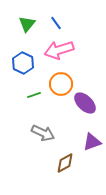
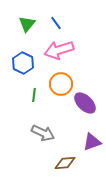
green line: rotated 64 degrees counterclockwise
brown diamond: rotated 25 degrees clockwise
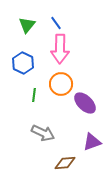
green triangle: moved 1 px down
pink arrow: moved 1 px right, 1 px up; rotated 72 degrees counterclockwise
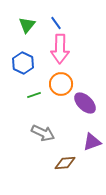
green line: rotated 64 degrees clockwise
